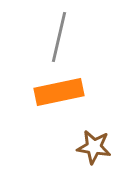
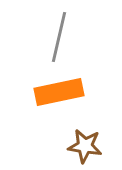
brown star: moved 9 px left, 1 px up
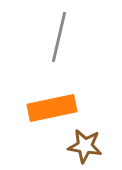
orange rectangle: moved 7 px left, 16 px down
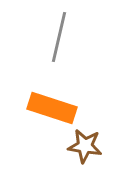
orange rectangle: rotated 30 degrees clockwise
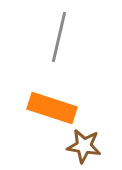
brown star: moved 1 px left
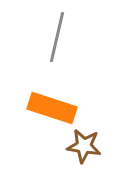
gray line: moved 2 px left
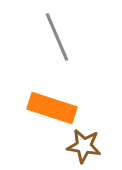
gray line: rotated 36 degrees counterclockwise
